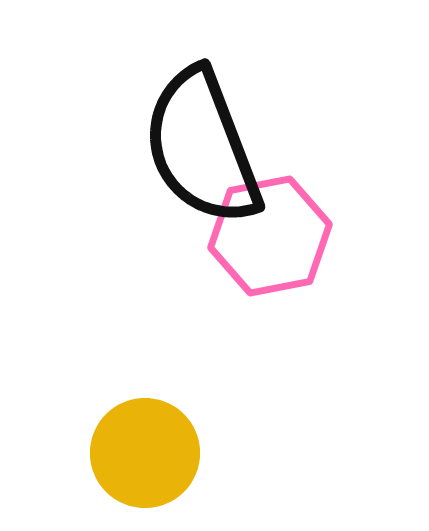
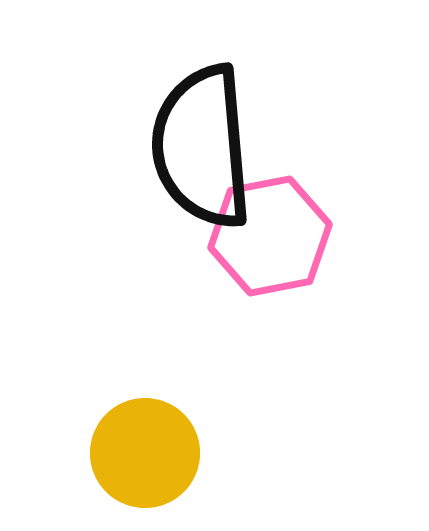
black semicircle: rotated 16 degrees clockwise
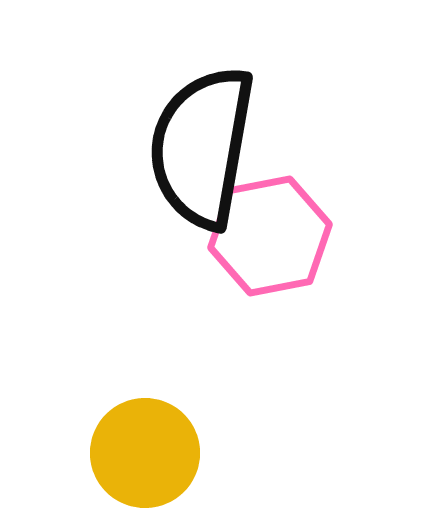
black semicircle: rotated 15 degrees clockwise
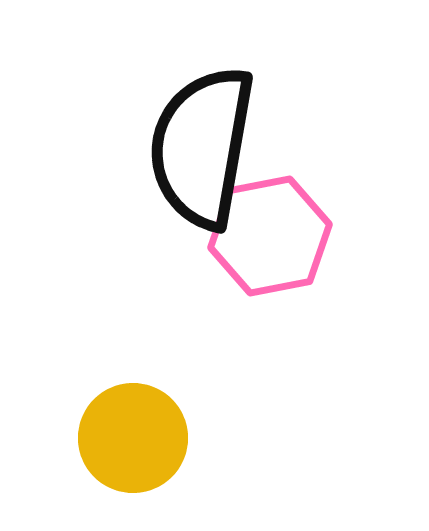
yellow circle: moved 12 px left, 15 px up
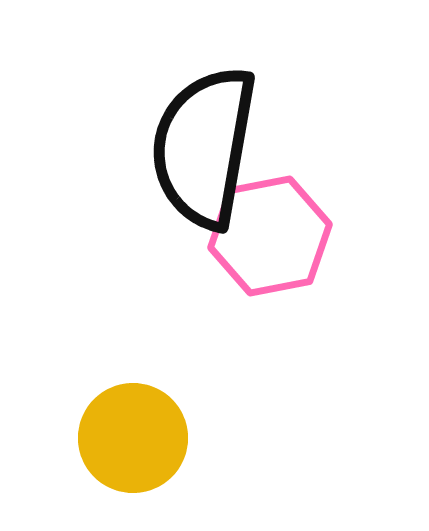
black semicircle: moved 2 px right
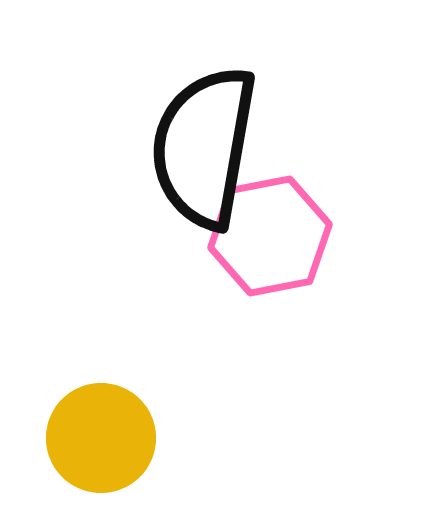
yellow circle: moved 32 px left
